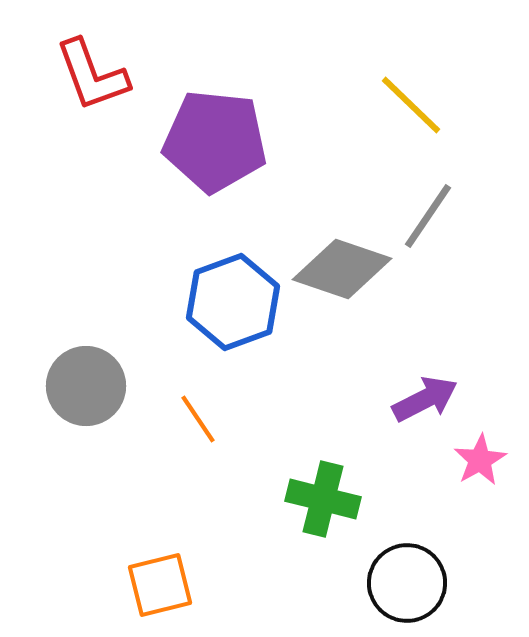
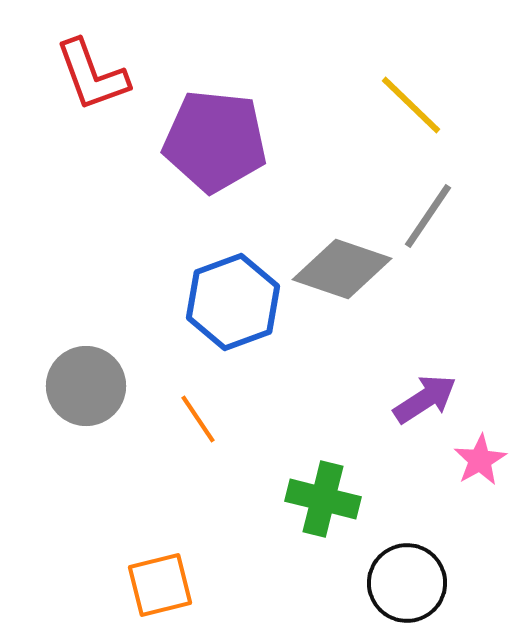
purple arrow: rotated 6 degrees counterclockwise
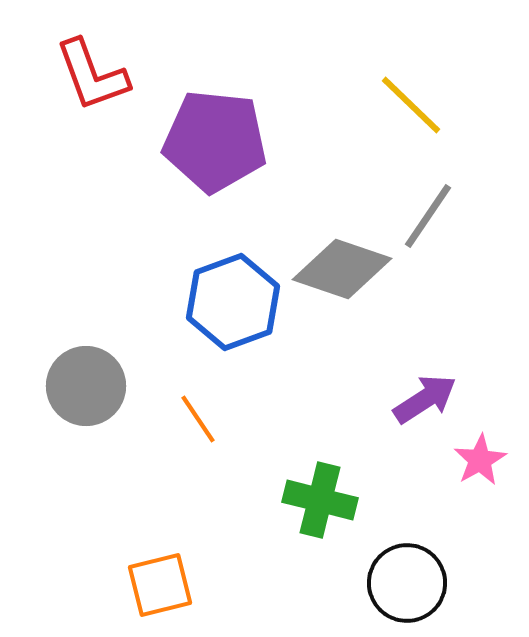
green cross: moved 3 px left, 1 px down
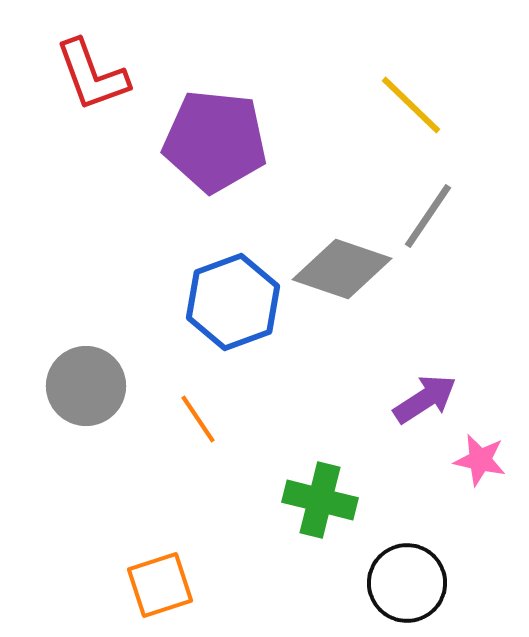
pink star: rotated 30 degrees counterclockwise
orange square: rotated 4 degrees counterclockwise
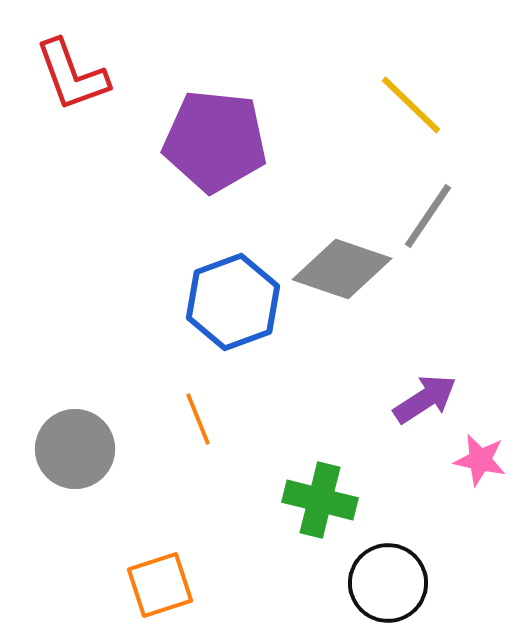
red L-shape: moved 20 px left
gray circle: moved 11 px left, 63 px down
orange line: rotated 12 degrees clockwise
black circle: moved 19 px left
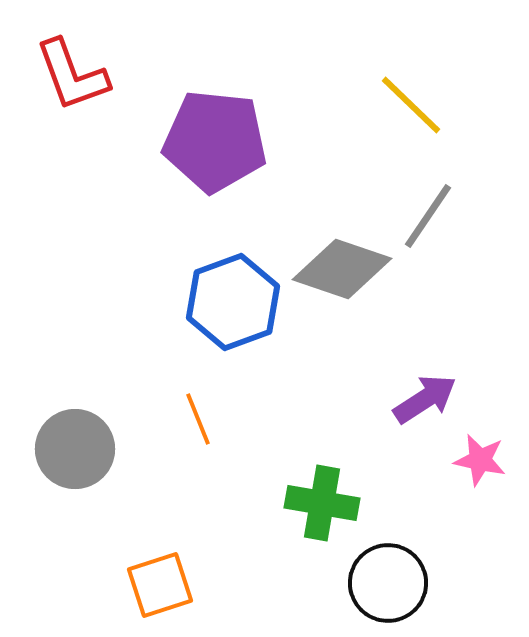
green cross: moved 2 px right, 3 px down; rotated 4 degrees counterclockwise
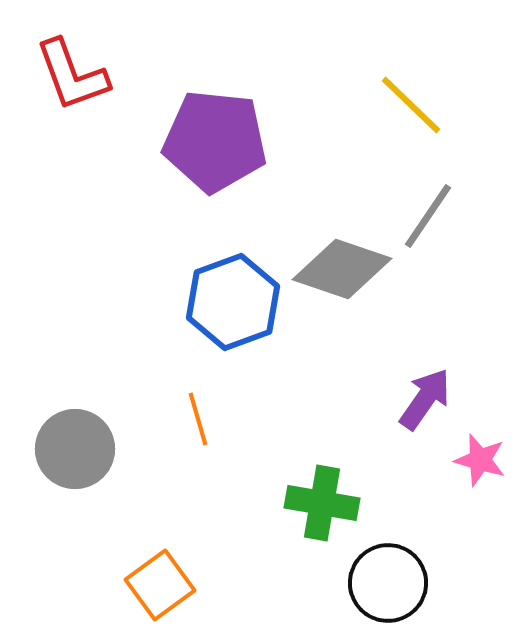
purple arrow: rotated 22 degrees counterclockwise
orange line: rotated 6 degrees clockwise
pink star: rotated 4 degrees clockwise
orange square: rotated 18 degrees counterclockwise
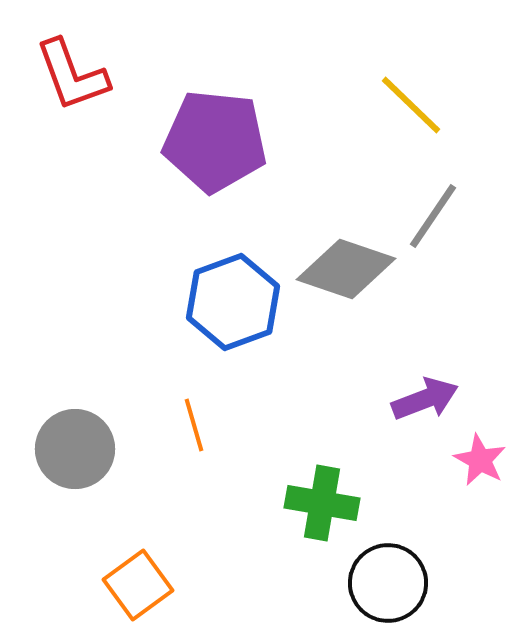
gray line: moved 5 px right
gray diamond: moved 4 px right
purple arrow: rotated 34 degrees clockwise
orange line: moved 4 px left, 6 px down
pink star: rotated 12 degrees clockwise
orange square: moved 22 px left
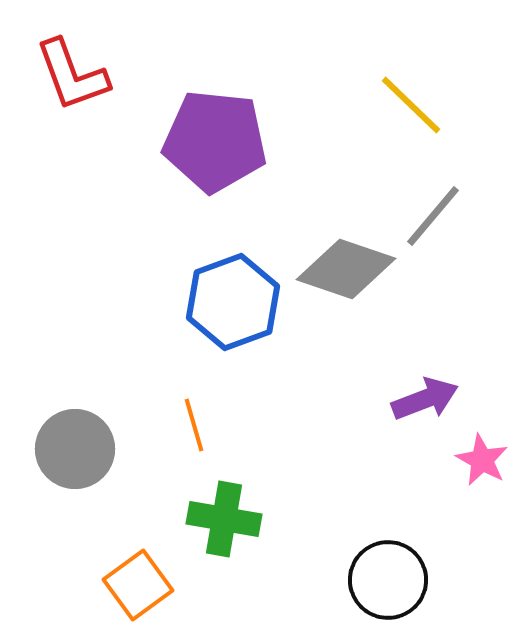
gray line: rotated 6 degrees clockwise
pink star: moved 2 px right
green cross: moved 98 px left, 16 px down
black circle: moved 3 px up
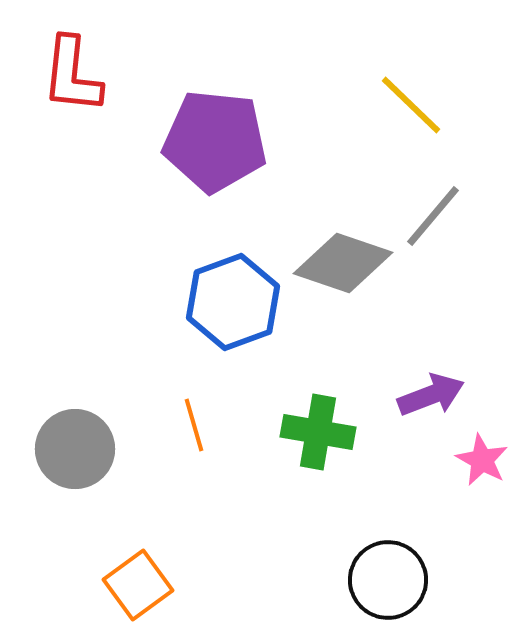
red L-shape: rotated 26 degrees clockwise
gray diamond: moved 3 px left, 6 px up
purple arrow: moved 6 px right, 4 px up
green cross: moved 94 px right, 87 px up
